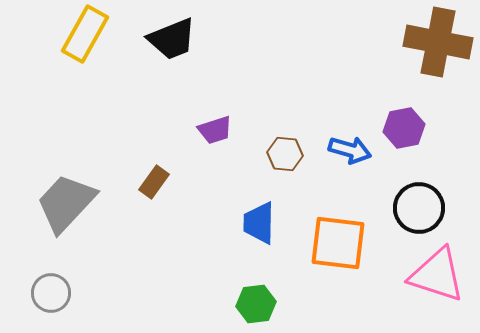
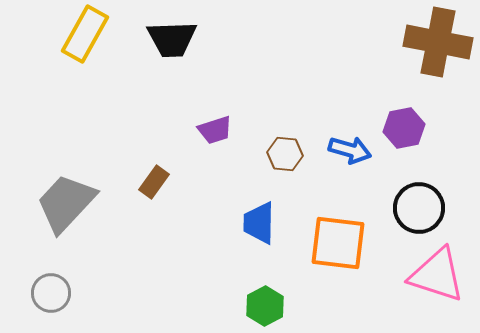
black trapezoid: rotated 20 degrees clockwise
green hexagon: moved 9 px right, 2 px down; rotated 21 degrees counterclockwise
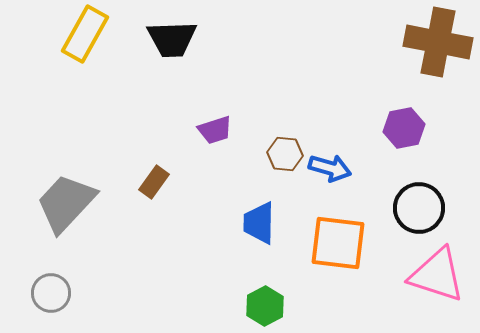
blue arrow: moved 20 px left, 18 px down
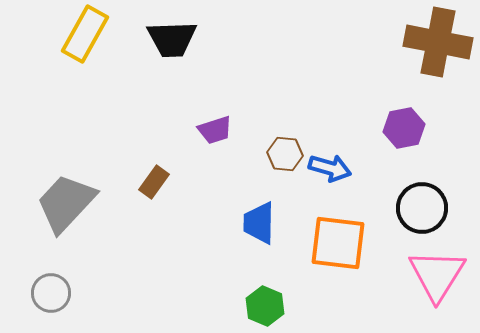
black circle: moved 3 px right
pink triangle: rotated 44 degrees clockwise
green hexagon: rotated 9 degrees counterclockwise
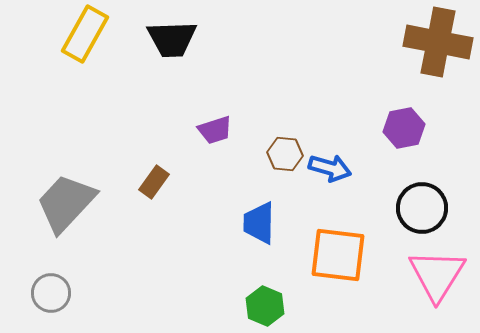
orange square: moved 12 px down
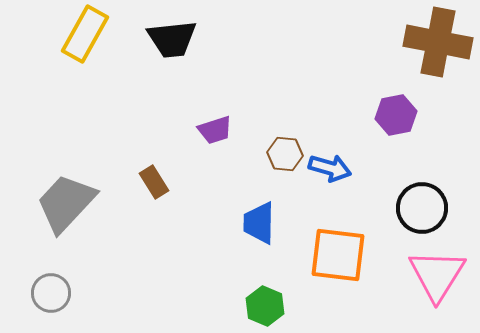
black trapezoid: rotated 4 degrees counterclockwise
purple hexagon: moved 8 px left, 13 px up
brown rectangle: rotated 68 degrees counterclockwise
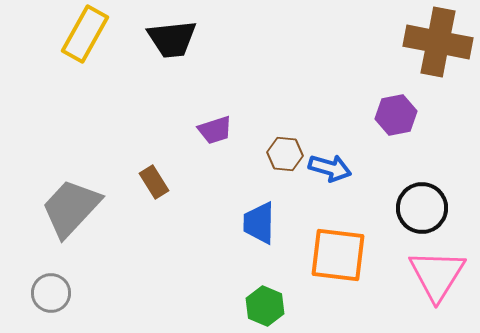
gray trapezoid: moved 5 px right, 5 px down
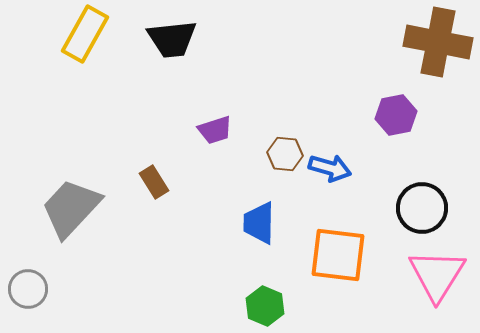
gray circle: moved 23 px left, 4 px up
